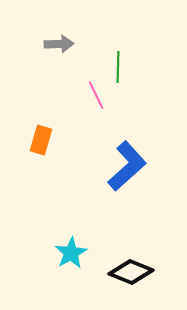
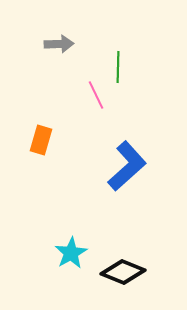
black diamond: moved 8 px left
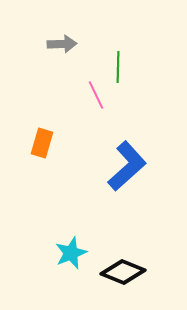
gray arrow: moved 3 px right
orange rectangle: moved 1 px right, 3 px down
cyan star: rotated 8 degrees clockwise
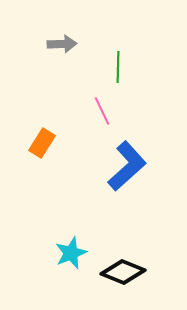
pink line: moved 6 px right, 16 px down
orange rectangle: rotated 16 degrees clockwise
